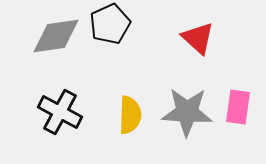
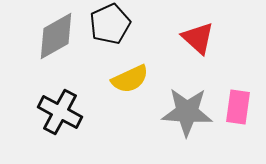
gray diamond: rotated 21 degrees counterclockwise
yellow semicircle: moved 36 px up; rotated 63 degrees clockwise
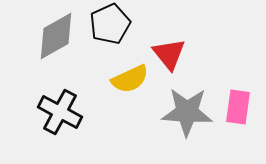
red triangle: moved 29 px left, 16 px down; rotated 9 degrees clockwise
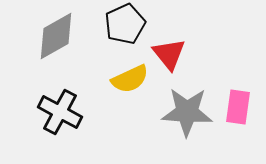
black pentagon: moved 15 px right
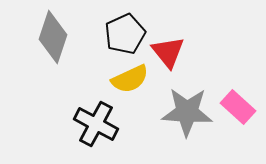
black pentagon: moved 10 px down
gray diamond: moved 3 px left, 1 px down; rotated 42 degrees counterclockwise
red triangle: moved 1 px left, 2 px up
pink rectangle: rotated 56 degrees counterclockwise
black cross: moved 36 px right, 12 px down
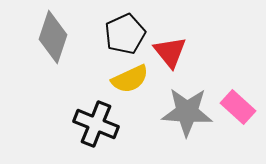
red triangle: moved 2 px right
black cross: rotated 6 degrees counterclockwise
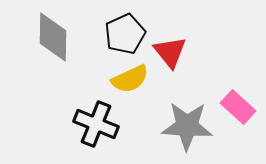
gray diamond: rotated 18 degrees counterclockwise
gray star: moved 14 px down
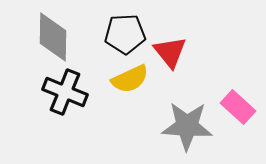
black pentagon: rotated 21 degrees clockwise
black cross: moved 31 px left, 32 px up
